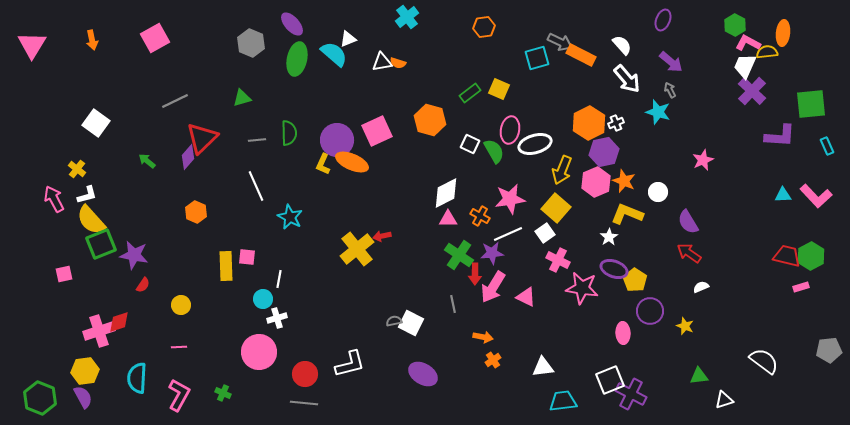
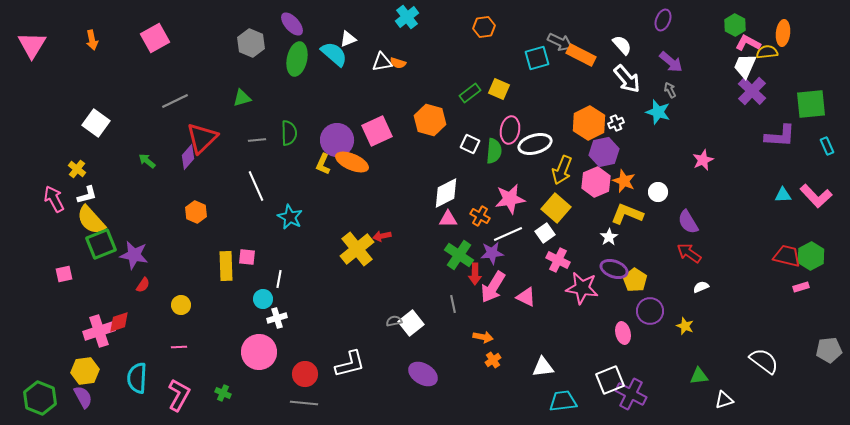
green semicircle at (494, 151): rotated 35 degrees clockwise
white square at (411, 323): rotated 25 degrees clockwise
pink ellipse at (623, 333): rotated 10 degrees counterclockwise
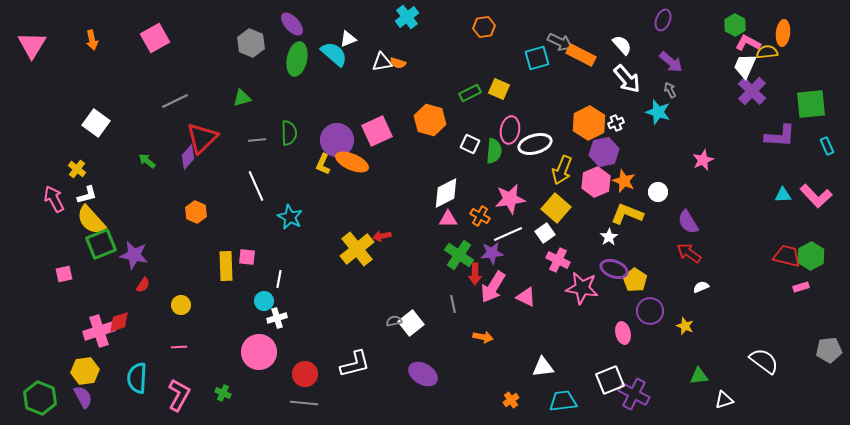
green rectangle at (470, 93): rotated 10 degrees clockwise
cyan circle at (263, 299): moved 1 px right, 2 px down
orange cross at (493, 360): moved 18 px right, 40 px down
white L-shape at (350, 364): moved 5 px right
purple cross at (631, 394): moved 3 px right
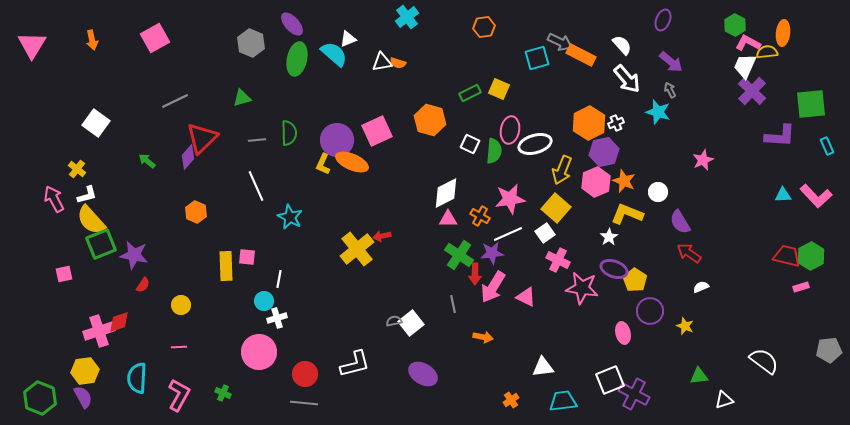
purple semicircle at (688, 222): moved 8 px left
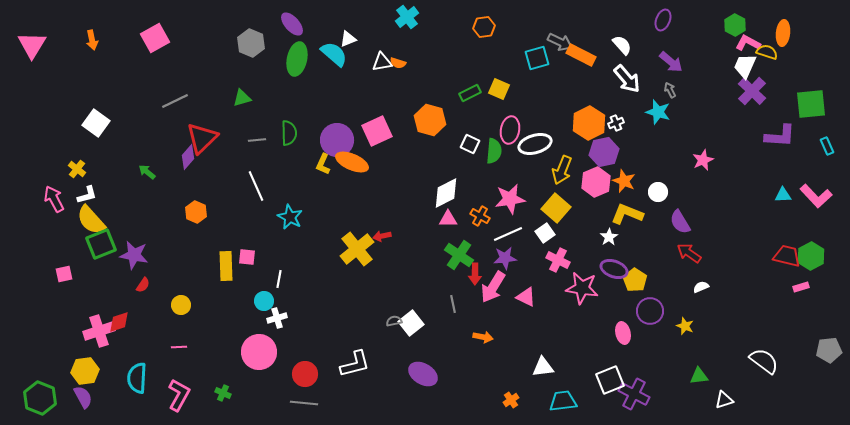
yellow semicircle at (767, 52): rotated 25 degrees clockwise
green arrow at (147, 161): moved 11 px down
purple star at (492, 253): moved 13 px right, 5 px down
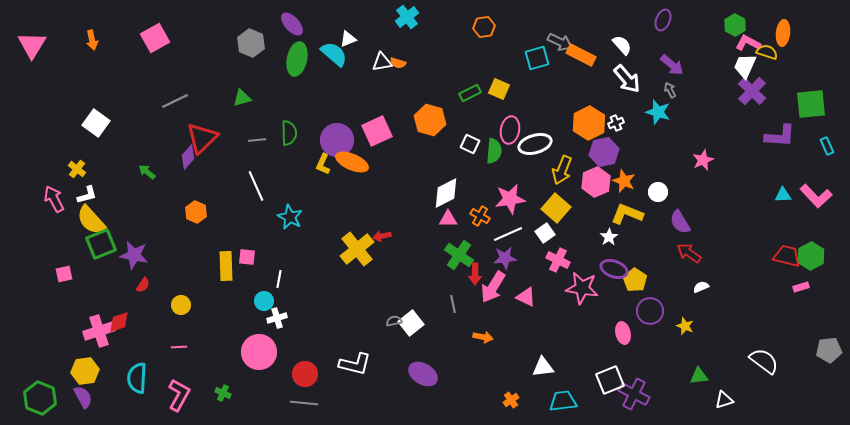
purple arrow at (671, 62): moved 1 px right, 3 px down
white L-shape at (355, 364): rotated 28 degrees clockwise
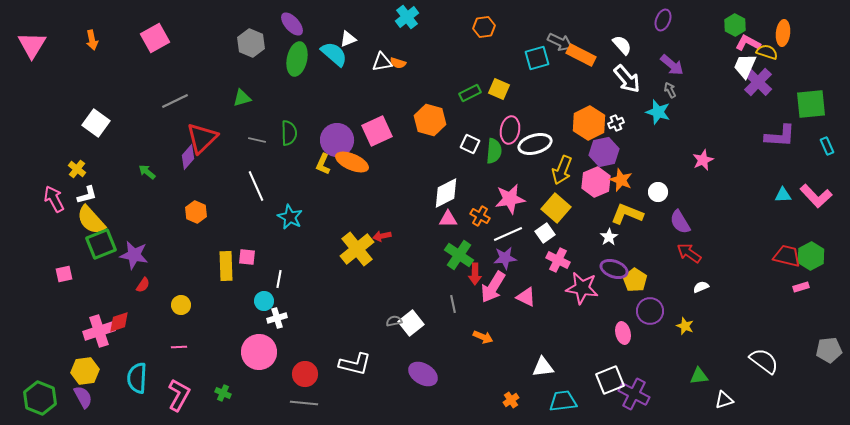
purple cross at (752, 91): moved 6 px right, 9 px up
gray line at (257, 140): rotated 18 degrees clockwise
orange star at (624, 181): moved 3 px left, 1 px up
orange arrow at (483, 337): rotated 12 degrees clockwise
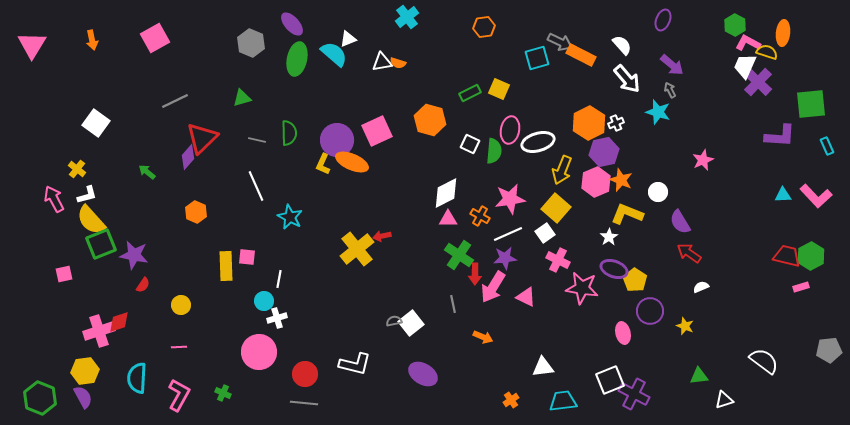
white ellipse at (535, 144): moved 3 px right, 2 px up
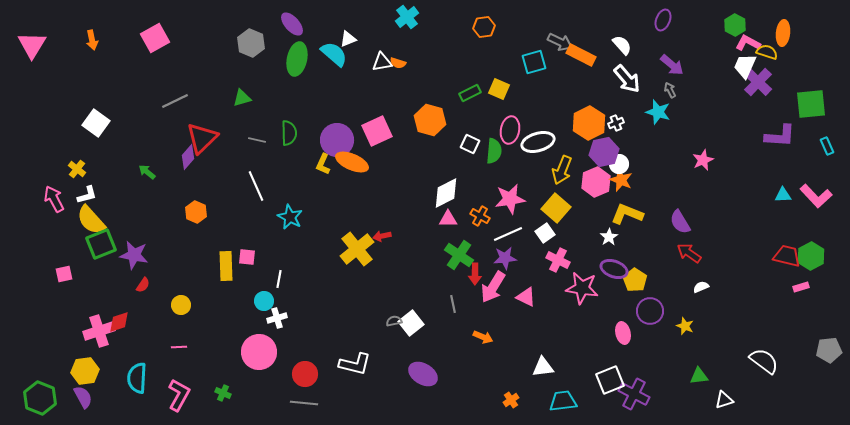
cyan square at (537, 58): moved 3 px left, 4 px down
white circle at (658, 192): moved 39 px left, 28 px up
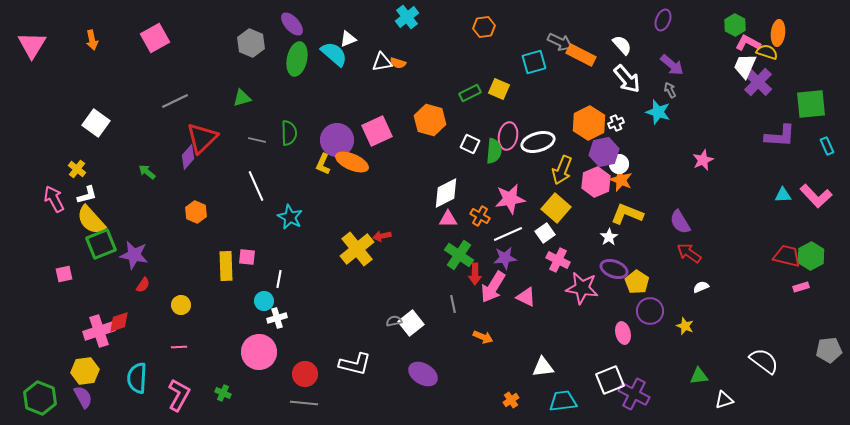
orange ellipse at (783, 33): moved 5 px left
pink ellipse at (510, 130): moved 2 px left, 6 px down
yellow pentagon at (635, 280): moved 2 px right, 2 px down
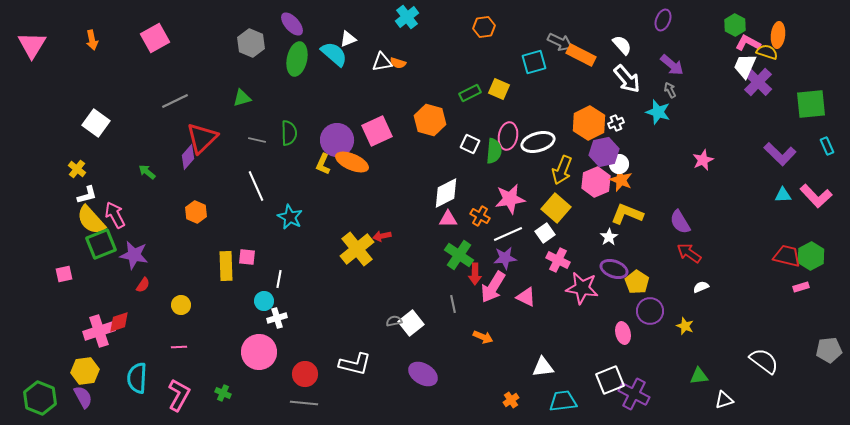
orange ellipse at (778, 33): moved 2 px down
purple L-shape at (780, 136): moved 18 px down; rotated 40 degrees clockwise
pink arrow at (54, 199): moved 61 px right, 16 px down
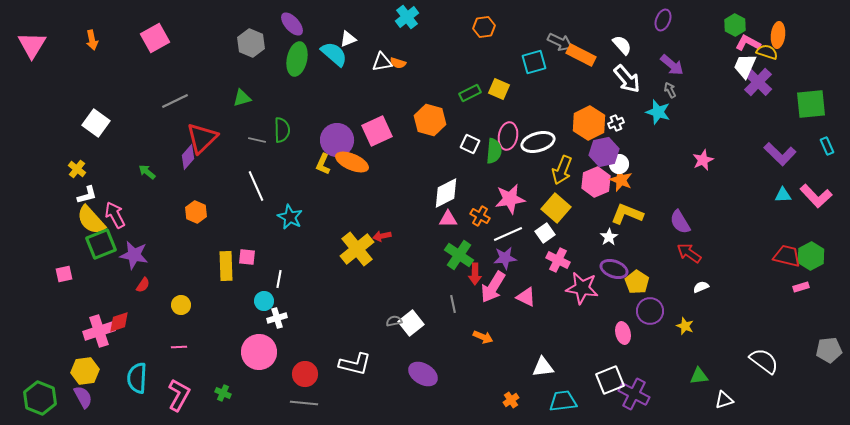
green semicircle at (289, 133): moved 7 px left, 3 px up
